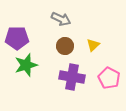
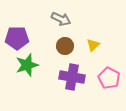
green star: moved 1 px right
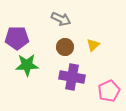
brown circle: moved 1 px down
green star: rotated 15 degrees clockwise
pink pentagon: moved 13 px down; rotated 20 degrees clockwise
